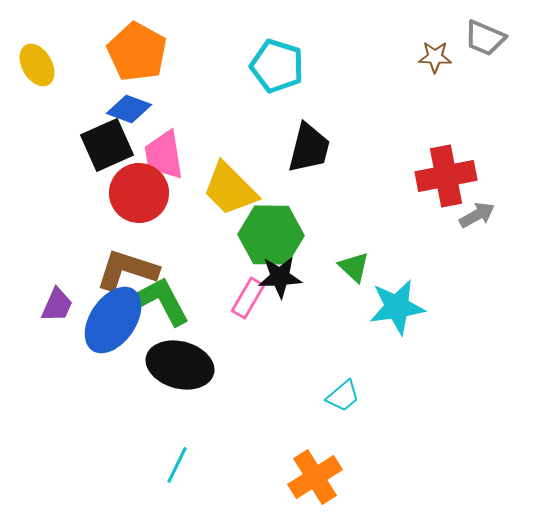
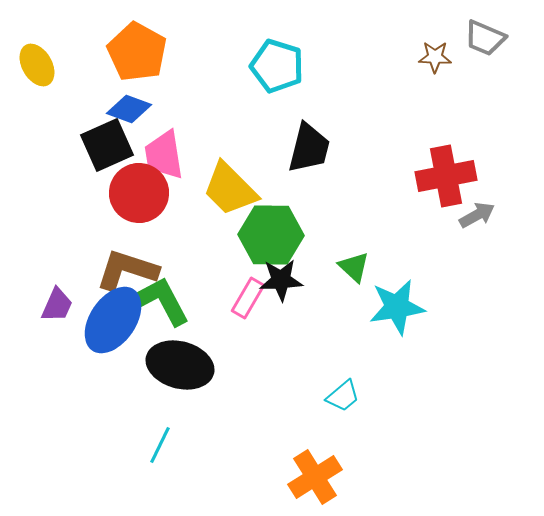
black star: moved 1 px right, 3 px down
cyan line: moved 17 px left, 20 px up
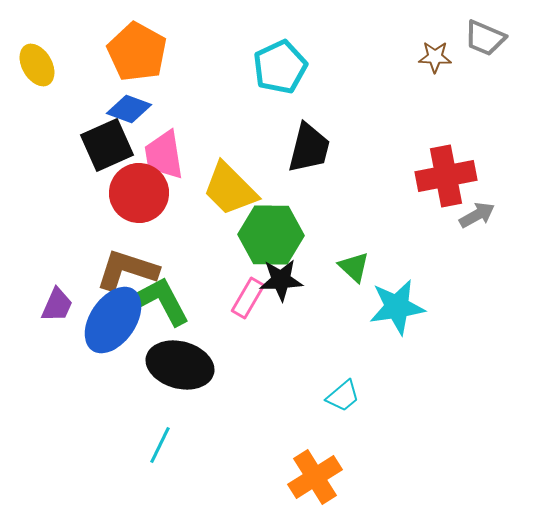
cyan pentagon: moved 3 px right, 1 px down; rotated 30 degrees clockwise
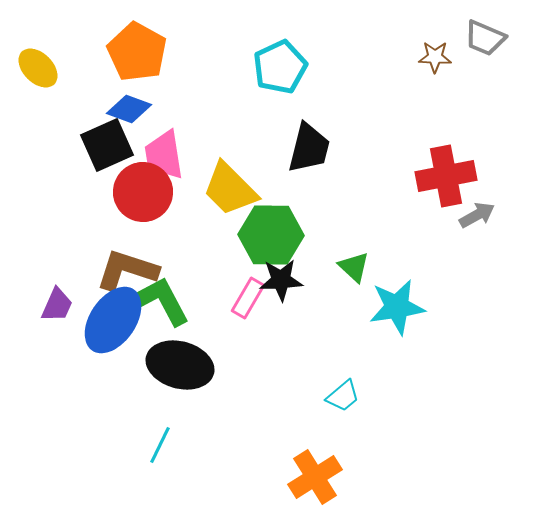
yellow ellipse: moved 1 px right, 3 px down; rotated 15 degrees counterclockwise
red circle: moved 4 px right, 1 px up
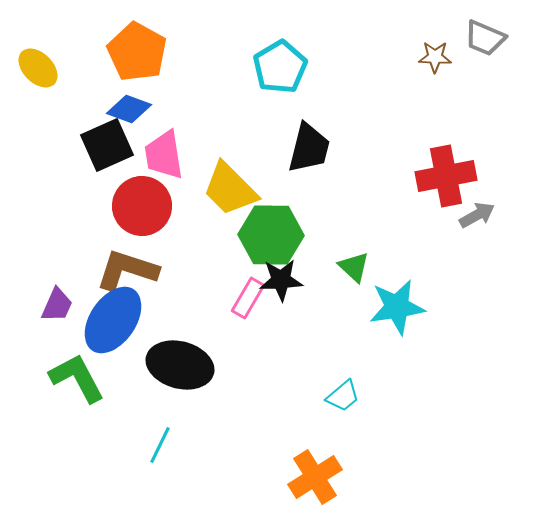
cyan pentagon: rotated 6 degrees counterclockwise
red circle: moved 1 px left, 14 px down
green L-shape: moved 85 px left, 77 px down
